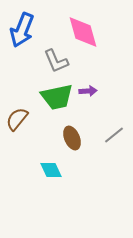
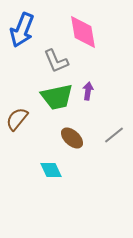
pink diamond: rotated 6 degrees clockwise
purple arrow: rotated 78 degrees counterclockwise
brown ellipse: rotated 25 degrees counterclockwise
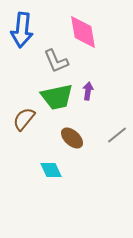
blue arrow: rotated 16 degrees counterclockwise
brown semicircle: moved 7 px right
gray line: moved 3 px right
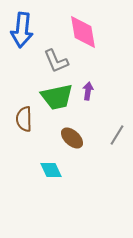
brown semicircle: rotated 40 degrees counterclockwise
gray line: rotated 20 degrees counterclockwise
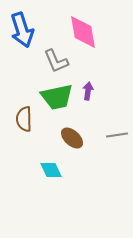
blue arrow: rotated 24 degrees counterclockwise
gray line: rotated 50 degrees clockwise
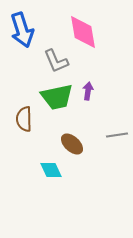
brown ellipse: moved 6 px down
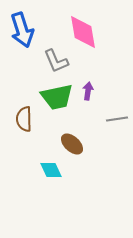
gray line: moved 16 px up
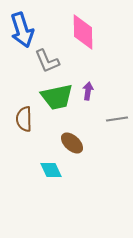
pink diamond: rotated 9 degrees clockwise
gray L-shape: moved 9 px left
brown ellipse: moved 1 px up
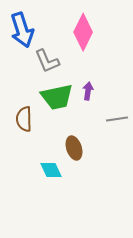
pink diamond: rotated 27 degrees clockwise
brown ellipse: moved 2 px right, 5 px down; rotated 30 degrees clockwise
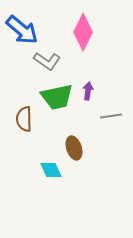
blue arrow: rotated 32 degrees counterclockwise
gray L-shape: rotated 32 degrees counterclockwise
gray line: moved 6 px left, 3 px up
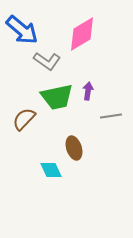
pink diamond: moved 1 px left, 2 px down; rotated 33 degrees clockwise
brown semicircle: rotated 45 degrees clockwise
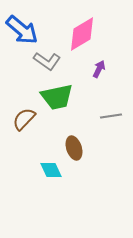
purple arrow: moved 11 px right, 22 px up; rotated 18 degrees clockwise
